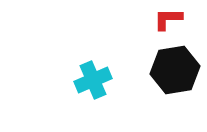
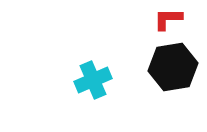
black hexagon: moved 2 px left, 3 px up
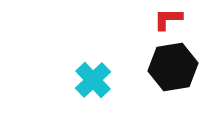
cyan cross: rotated 21 degrees counterclockwise
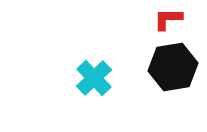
cyan cross: moved 1 px right, 2 px up
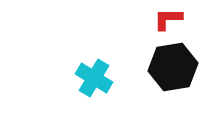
cyan cross: rotated 15 degrees counterclockwise
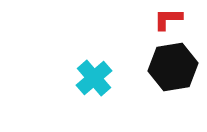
cyan cross: rotated 18 degrees clockwise
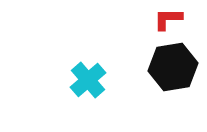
cyan cross: moved 6 px left, 2 px down
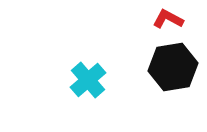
red L-shape: rotated 28 degrees clockwise
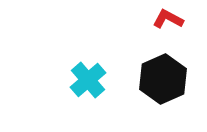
black hexagon: moved 10 px left, 12 px down; rotated 15 degrees counterclockwise
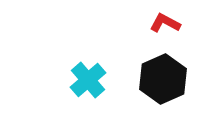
red L-shape: moved 3 px left, 4 px down
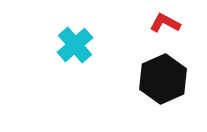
cyan cross: moved 13 px left, 35 px up
